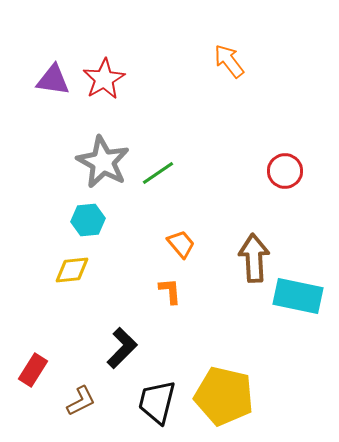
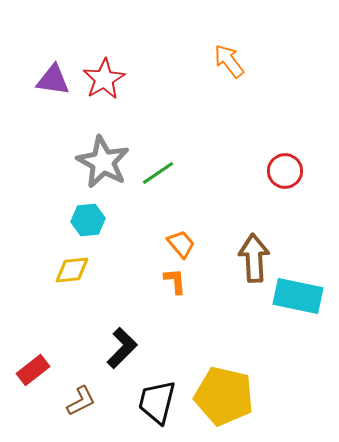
orange L-shape: moved 5 px right, 10 px up
red rectangle: rotated 20 degrees clockwise
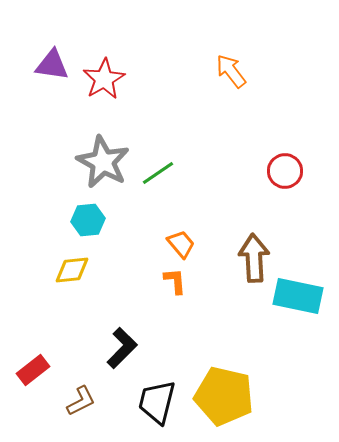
orange arrow: moved 2 px right, 10 px down
purple triangle: moved 1 px left, 15 px up
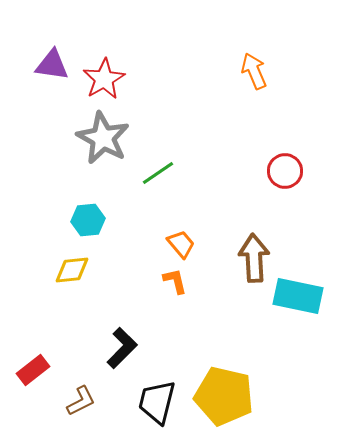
orange arrow: moved 23 px right; rotated 15 degrees clockwise
gray star: moved 24 px up
orange L-shape: rotated 8 degrees counterclockwise
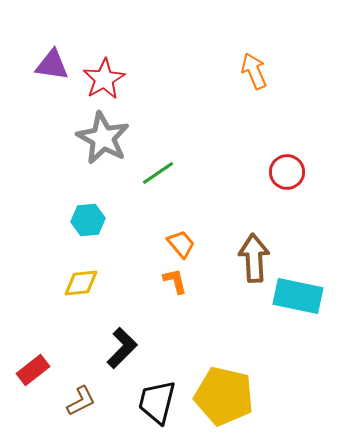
red circle: moved 2 px right, 1 px down
yellow diamond: moved 9 px right, 13 px down
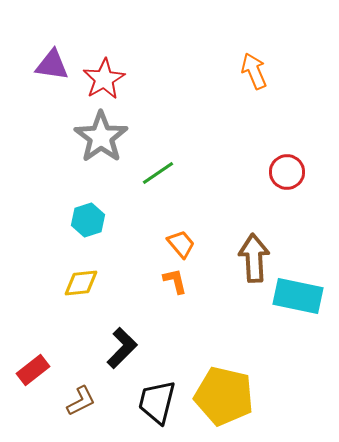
gray star: moved 2 px left, 1 px up; rotated 8 degrees clockwise
cyan hexagon: rotated 12 degrees counterclockwise
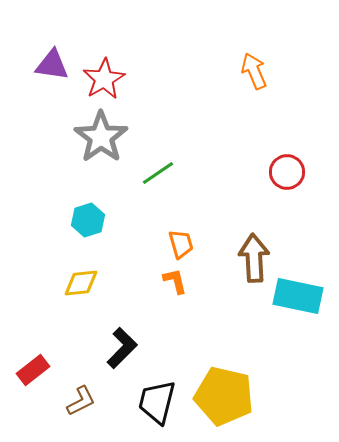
orange trapezoid: rotated 24 degrees clockwise
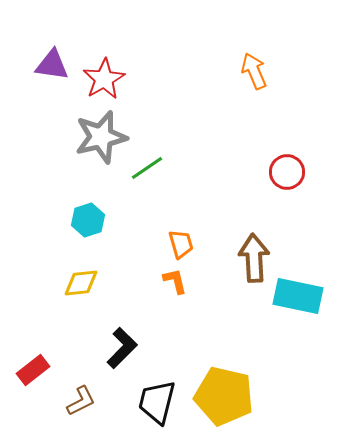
gray star: rotated 22 degrees clockwise
green line: moved 11 px left, 5 px up
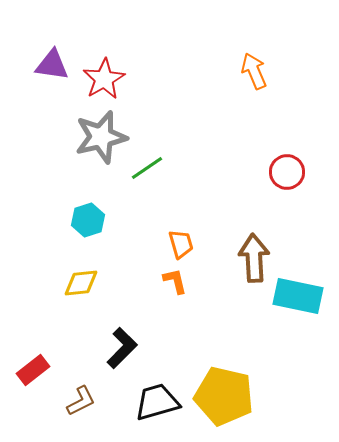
black trapezoid: rotated 60 degrees clockwise
